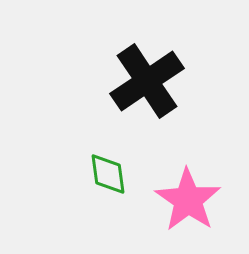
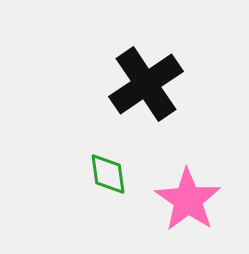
black cross: moved 1 px left, 3 px down
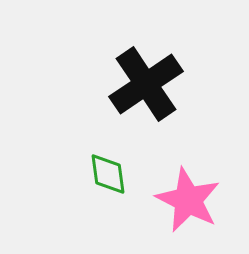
pink star: rotated 8 degrees counterclockwise
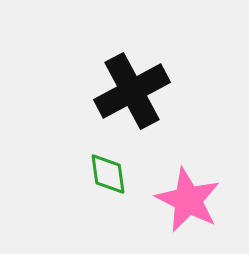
black cross: moved 14 px left, 7 px down; rotated 6 degrees clockwise
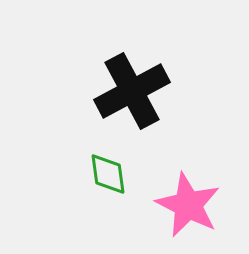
pink star: moved 5 px down
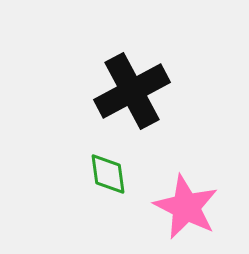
pink star: moved 2 px left, 2 px down
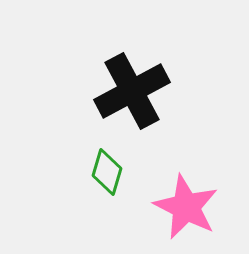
green diamond: moved 1 px left, 2 px up; rotated 24 degrees clockwise
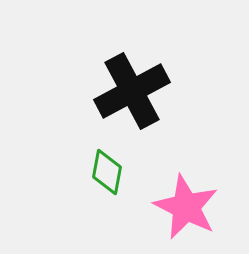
green diamond: rotated 6 degrees counterclockwise
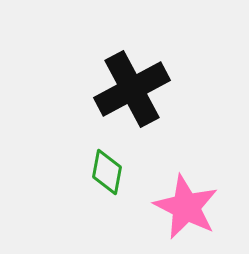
black cross: moved 2 px up
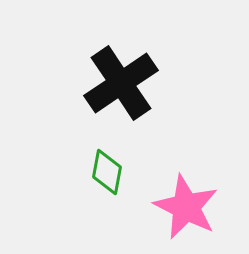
black cross: moved 11 px left, 6 px up; rotated 6 degrees counterclockwise
